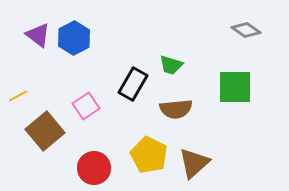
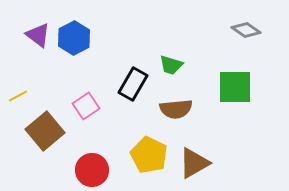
brown triangle: rotated 12 degrees clockwise
red circle: moved 2 px left, 2 px down
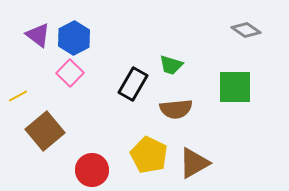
pink square: moved 16 px left, 33 px up; rotated 12 degrees counterclockwise
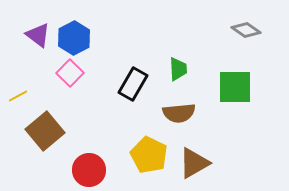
green trapezoid: moved 7 px right, 4 px down; rotated 110 degrees counterclockwise
brown semicircle: moved 3 px right, 4 px down
red circle: moved 3 px left
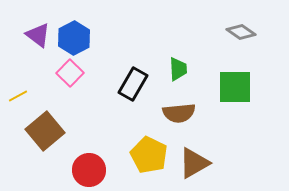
gray diamond: moved 5 px left, 2 px down
